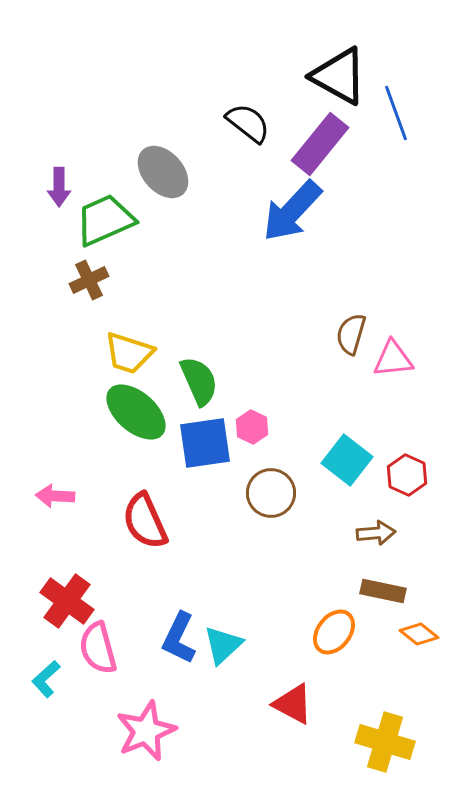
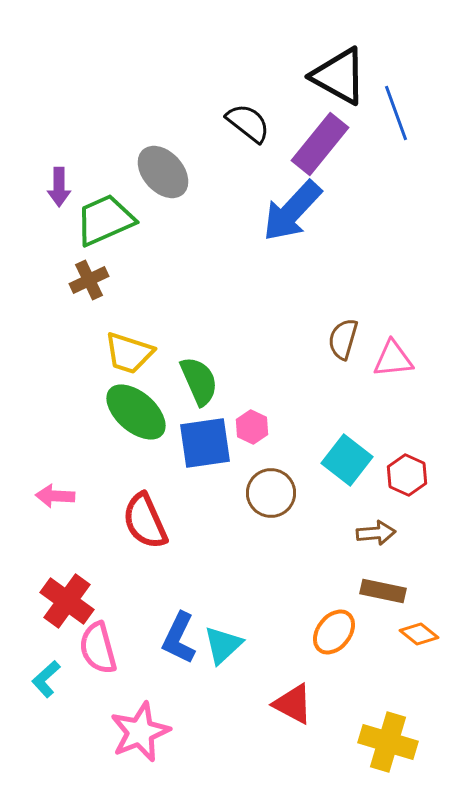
brown semicircle: moved 8 px left, 5 px down
pink star: moved 6 px left, 1 px down
yellow cross: moved 3 px right
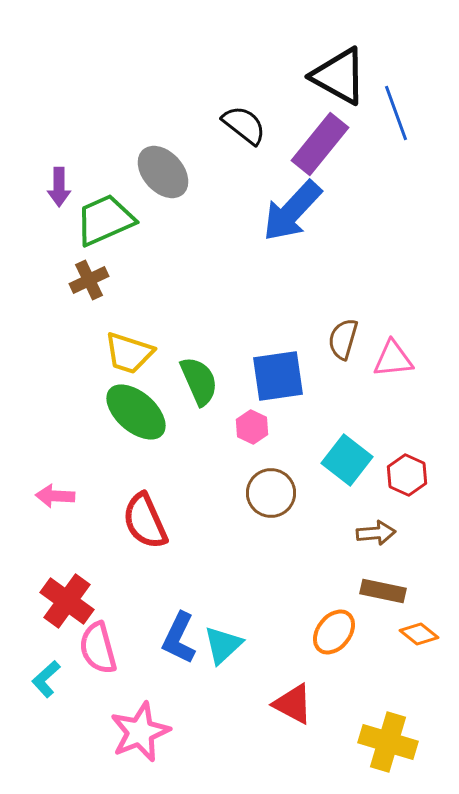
black semicircle: moved 4 px left, 2 px down
blue square: moved 73 px right, 67 px up
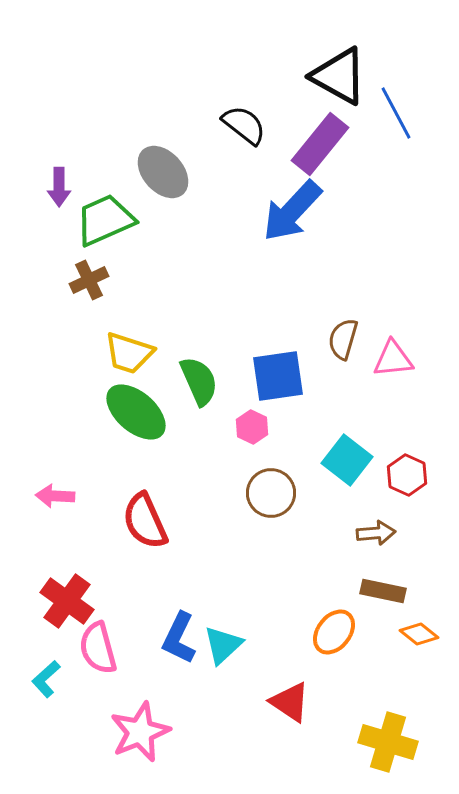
blue line: rotated 8 degrees counterclockwise
red triangle: moved 3 px left, 2 px up; rotated 6 degrees clockwise
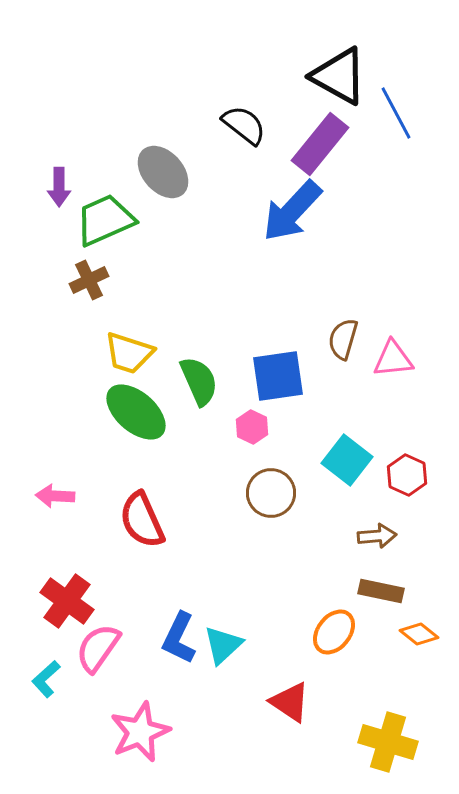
red semicircle: moved 3 px left, 1 px up
brown arrow: moved 1 px right, 3 px down
brown rectangle: moved 2 px left
pink semicircle: rotated 50 degrees clockwise
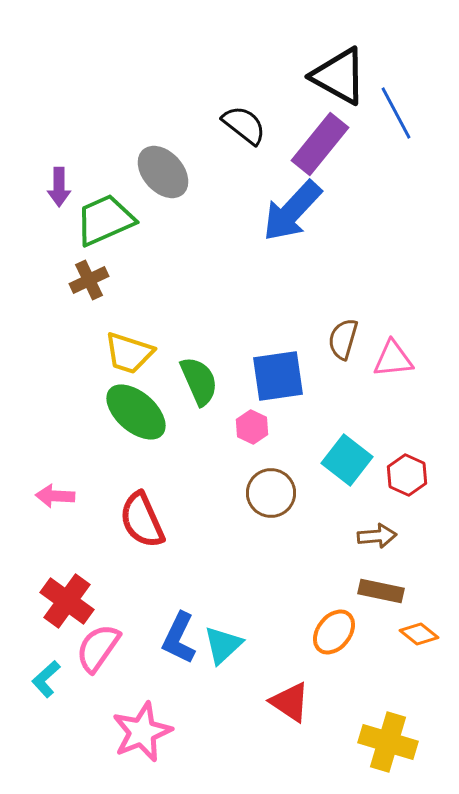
pink star: moved 2 px right
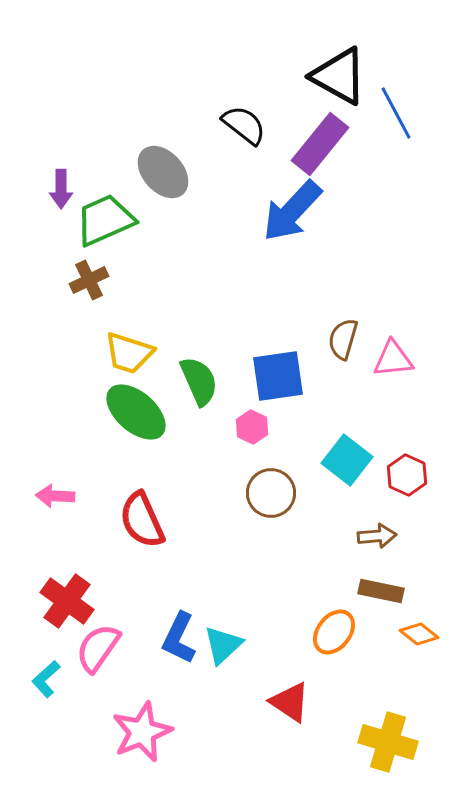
purple arrow: moved 2 px right, 2 px down
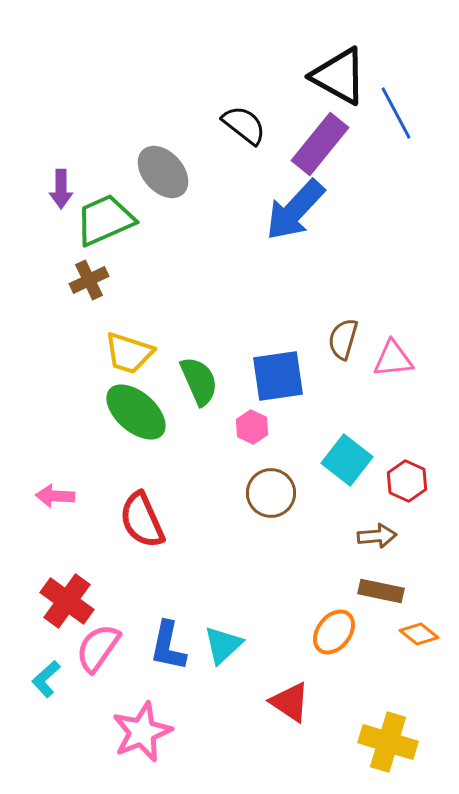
blue arrow: moved 3 px right, 1 px up
red hexagon: moved 6 px down
blue L-shape: moved 11 px left, 8 px down; rotated 14 degrees counterclockwise
